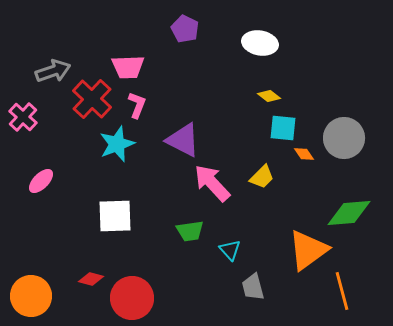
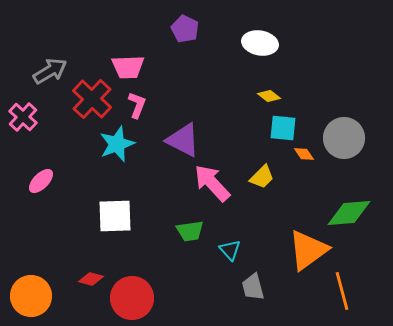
gray arrow: moved 3 px left; rotated 12 degrees counterclockwise
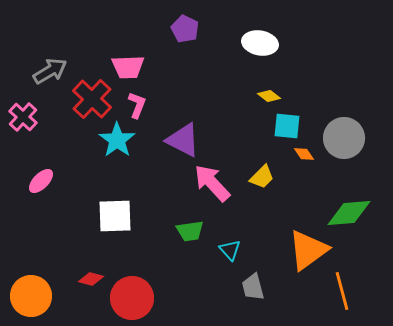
cyan square: moved 4 px right, 2 px up
cyan star: moved 4 px up; rotated 15 degrees counterclockwise
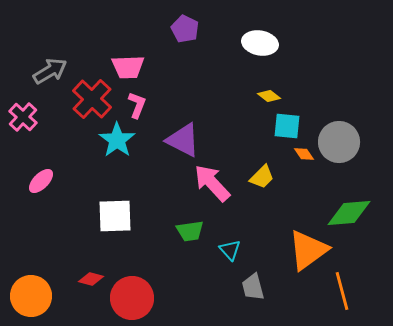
gray circle: moved 5 px left, 4 px down
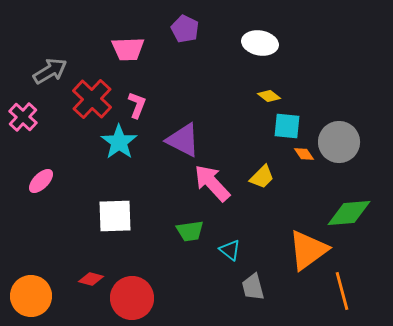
pink trapezoid: moved 18 px up
cyan star: moved 2 px right, 2 px down
cyan triangle: rotated 10 degrees counterclockwise
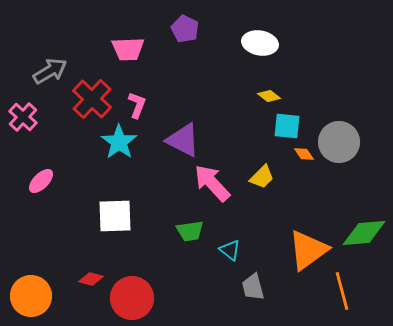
green diamond: moved 15 px right, 20 px down
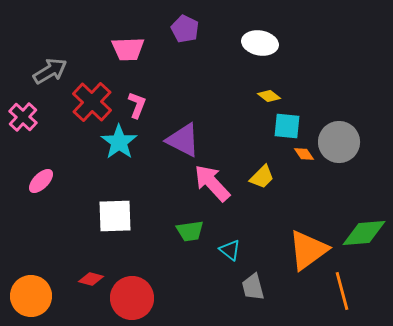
red cross: moved 3 px down
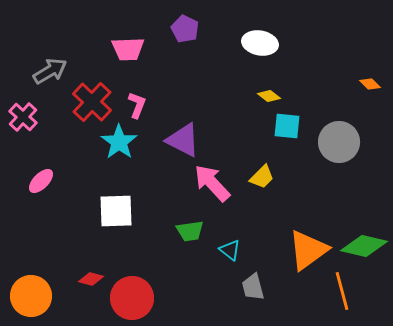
orange diamond: moved 66 px right, 70 px up; rotated 10 degrees counterclockwise
white square: moved 1 px right, 5 px up
green diamond: moved 13 px down; rotated 18 degrees clockwise
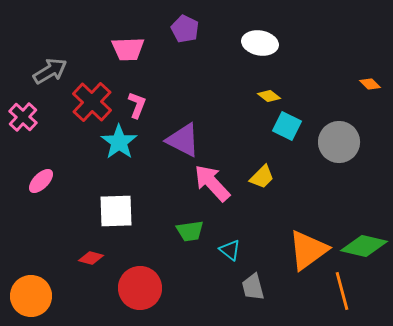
cyan square: rotated 20 degrees clockwise
red diamond: moved 21 px up
red circle: moved 8 px right, 10 px up
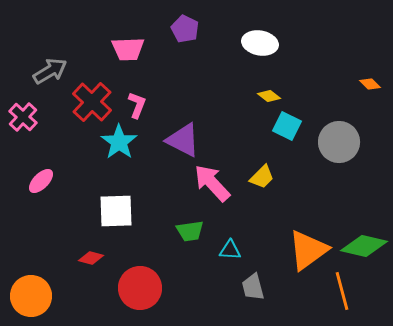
cyan triangle: rotated 35 degrees counterclockwise
